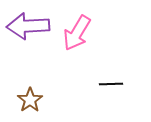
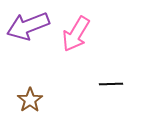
purple arrow: rotated 18 degrees counterclockwise
pink arrow: moved 1 px left, 1 px down
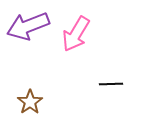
brown star: moved 2 px down
